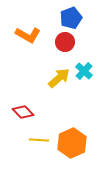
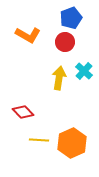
yellow arrow: rotated 40 degrees counterclockwise
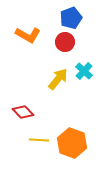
yellow arrow: moved 1 px left, 1 px down; rotated 30 degrees clockwise
orange hexagon: rotated 16 degrees counterclockwise
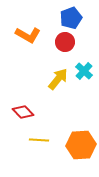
orange hexagon: moved 9 px right, 2 px down; rotated 24 degrees counterclockwise
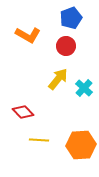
red circle: moved 1 px right, 4 px down
cyan cross: moved 17 px down
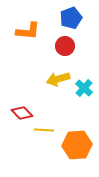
orange L-shape: moved 4 px up; rotated 25 degrees counterclockwise
red circle: moved 1 px left
yellow arrow: rotated 145 degrees counterclockwise
red diamond: moved 1 px left, 1 px down
yellow line: moved 5 px right, 10 px up
orange hexagon: moved 4 px left
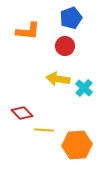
yellow arrow: rotated 25 degrees clockwise
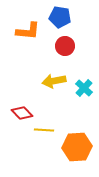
blue pentagon: moved 11 px left, 1 px up; rotated 30 degrees clockwise
yellow arrow: moved 4 px left, 2 px down; rotated 20 degrees counterclockwise
orange hexagon: moved 2 px down
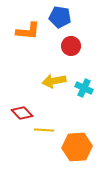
red circle: moved 6 px right
cyan cross: rotated 18 degrees counterclockwise
